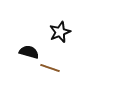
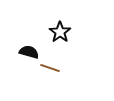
black star: rotated 15 degrees counterclockwise
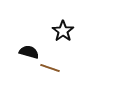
black star: moved 3 px right, 1 px up
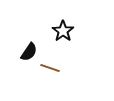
black semicircle: rotated 108 degrees clockwise
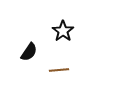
brown line: moved 9 px right, 2 px down; rotated 24 degrees counterclockwise
